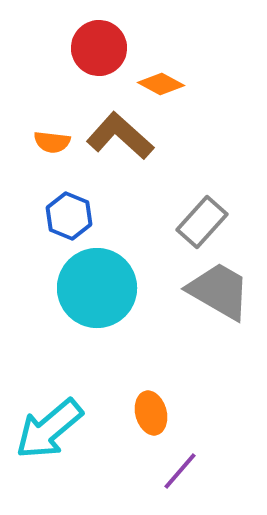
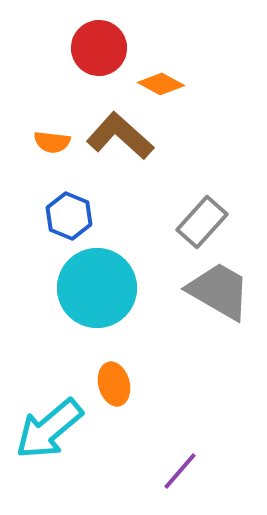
orange ellipse: moved 37 px left, 29 px up
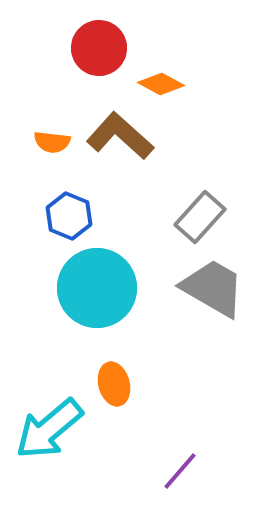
gray rectangle: moved 2 px left, 5 px up
gray trapezoid: moved 6 px left, 3 px up
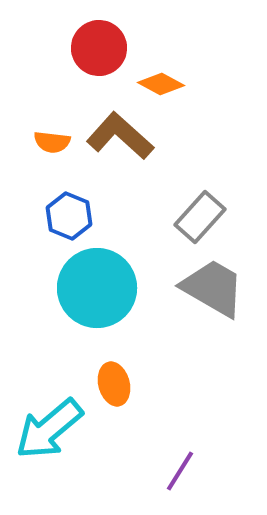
purple line: rotated 9 degrees counterclockwise
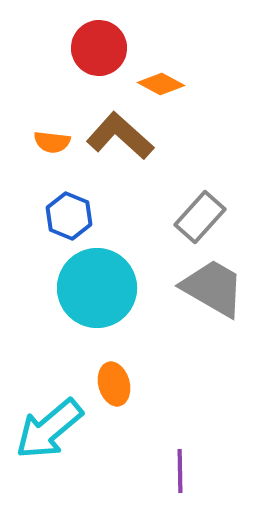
purple line: rotated 33 degrees counterclockwise
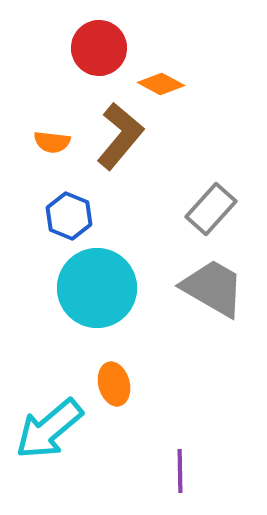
brown L-shape: rotated 88 degrees clockwise
gray rectangle: moved 11 px right, 8 px up
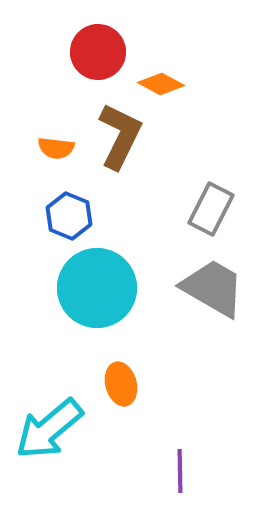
red circle: moved 1 px left, 4 px down
brown L-shape: rotated 14 degrees counterclockwise
orange semicircle: moved 4 px right, 6 px down
gray rectangle: rotated 15 degrees counterclockwise
orange ellipse: moved 7 px right
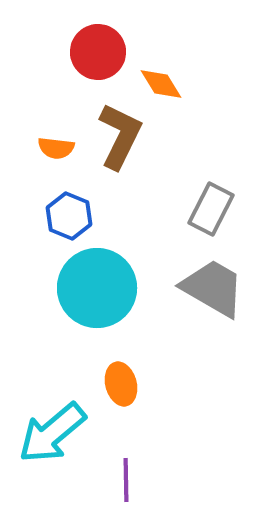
orange diamond: rotated 30 degrees clockwise
cyan arrow: moved 3 px right, 4 px down
purple line: moved 54 px left, 9 px down
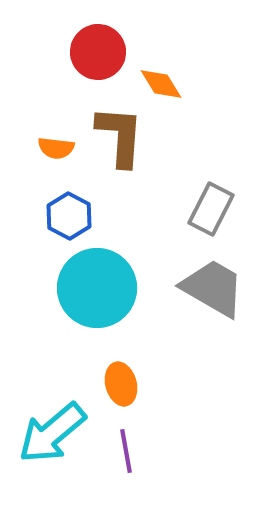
brown L-shape: rotated 22 degrees counterclockwise
blue hexagon: rotated 6 degrees clockwise
purple line: moved 29 px up; rotated 9 degrees counterclockwise
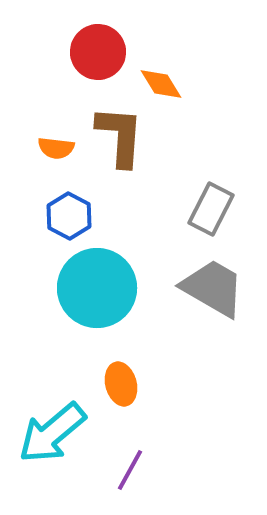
purple line: moved 4 px right, 19 px down; rotated 39 degrees clockwise
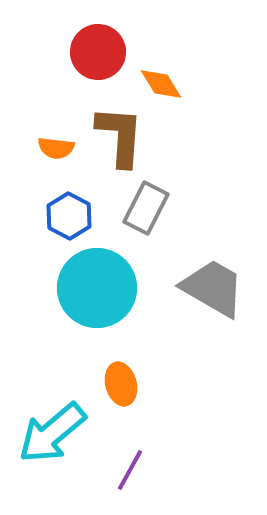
gray rectangle: moved 65 px left, 1 px up
